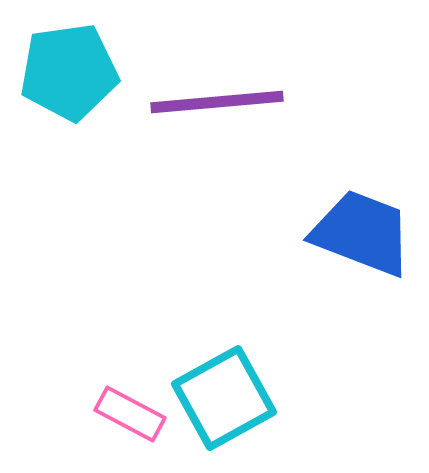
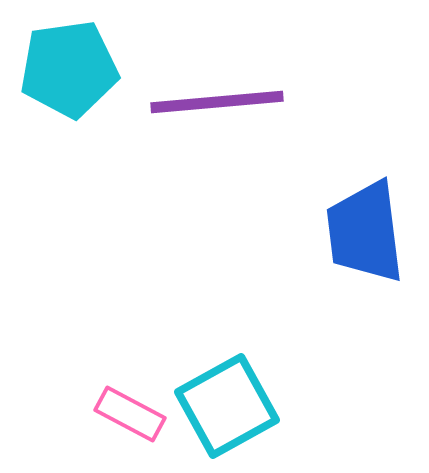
cyan pentagon: moved 3 px up
blue trapezoid: moved 3 px right, 1 px up; rotated 118 degrees counterclockwise
cyan square: moved 3 px right, 8 px down
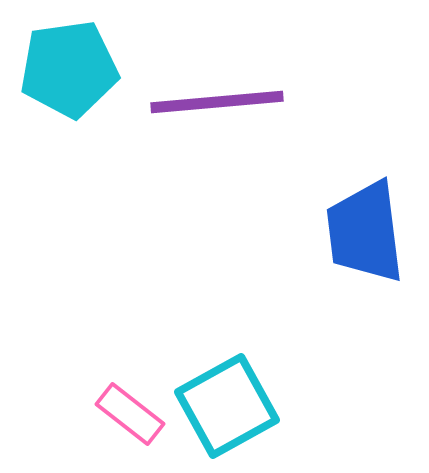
pink rectangle: rotated 10 degrees clockwise
